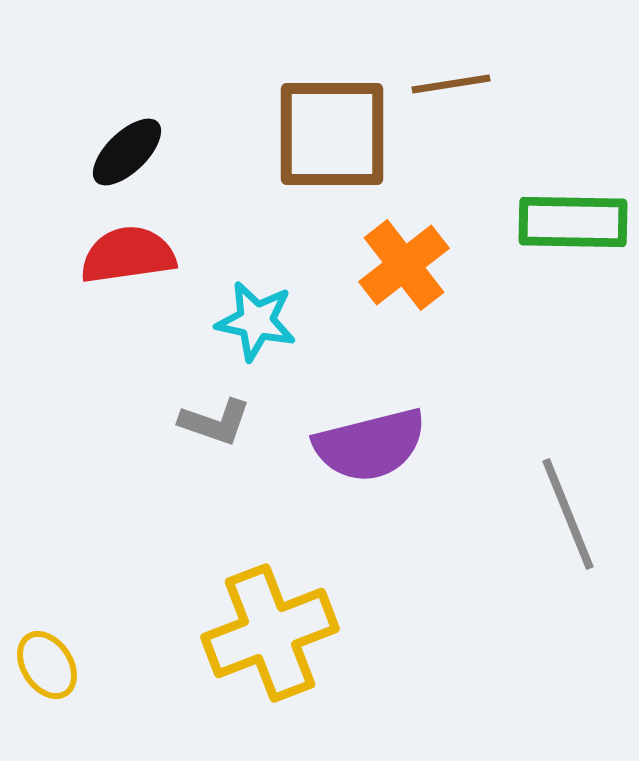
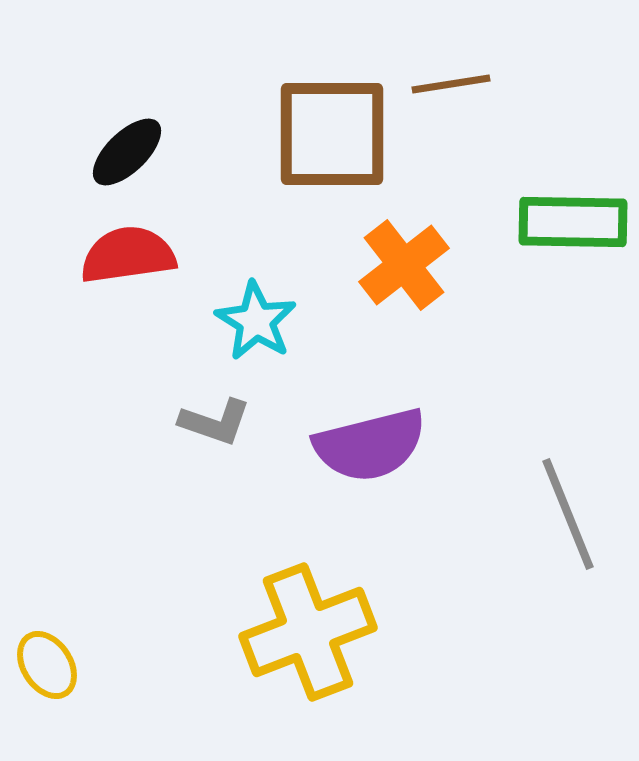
cyan star: rotated 20 degrees clockwise
yellow cross: moved 38 px right, 1 px up
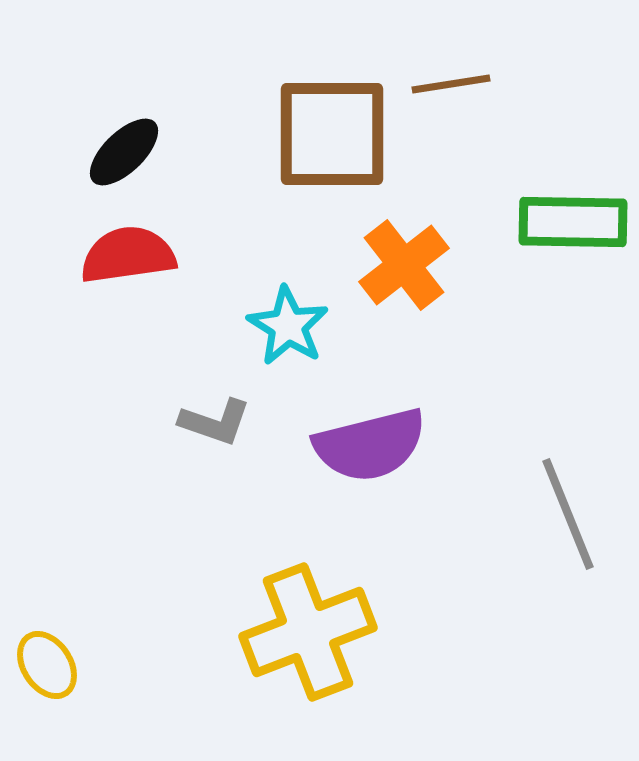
black ellipse: moved 3 px left
cyan star: moved 32 px right, 5 px down
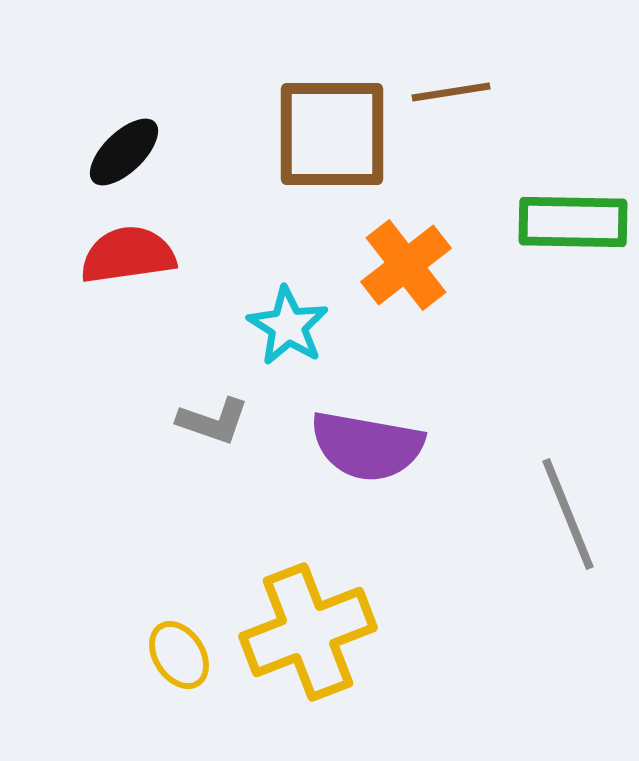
brown line: moved 8 px down
orange cross: moved 2 px right
gray L-shape: moved 2 px left, 1 px up
purple semicircle: moved 3 px left, 1 px down; rotated 24 degrees clockwise
yellow ellipse: moved 132 px right, 10 px up
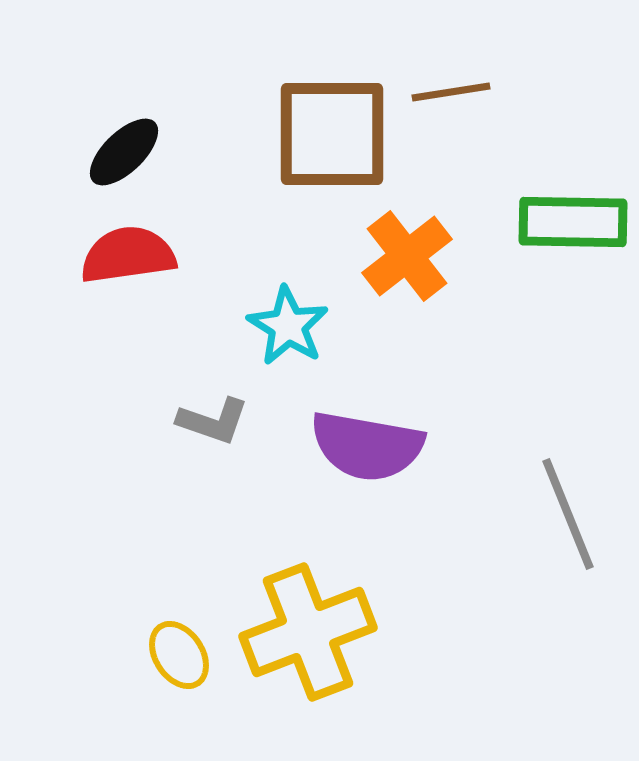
orange cross: moved 1 px right, 9 px up
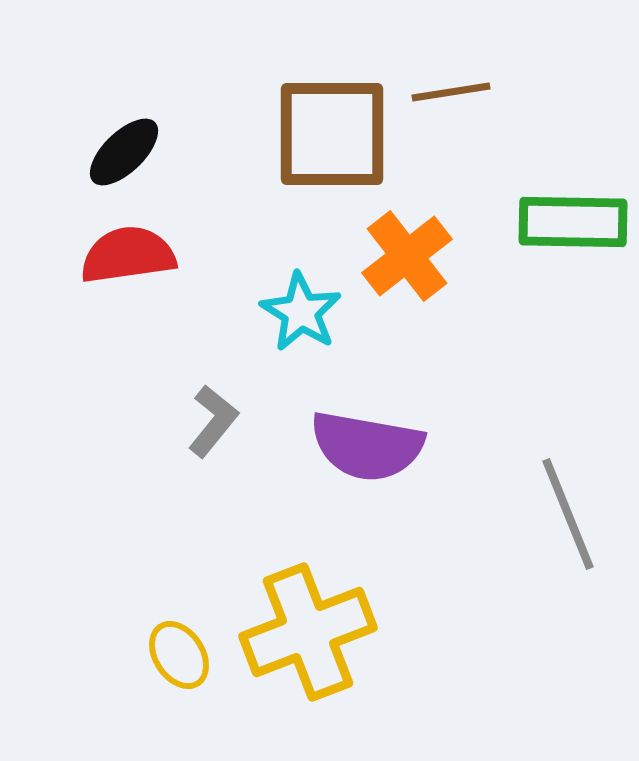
cyan star: moved 13 px right, 14 px up
gray L-shape: rotated 70 degrees counterclockwise
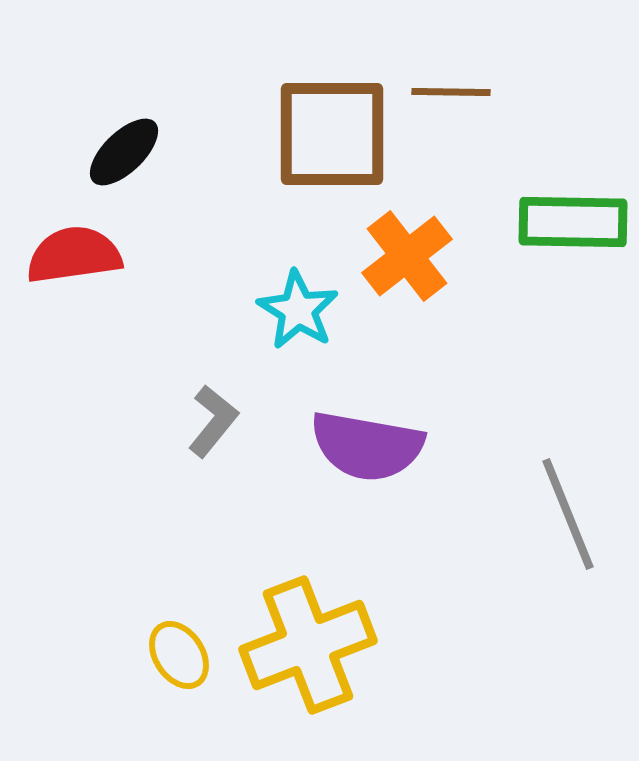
brown line: rotated 10 degrees clockwise
red semicircle: moved 54 px left
cyan star: moved 3 px left, 2 px up
yellow cross: moved 13 px down
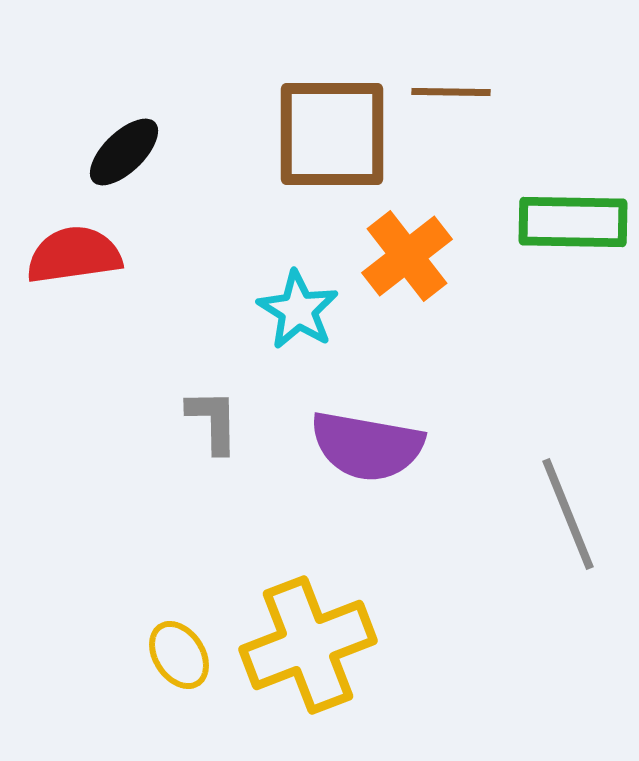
gray L-shape: rotated 40 degrees counterclockwise
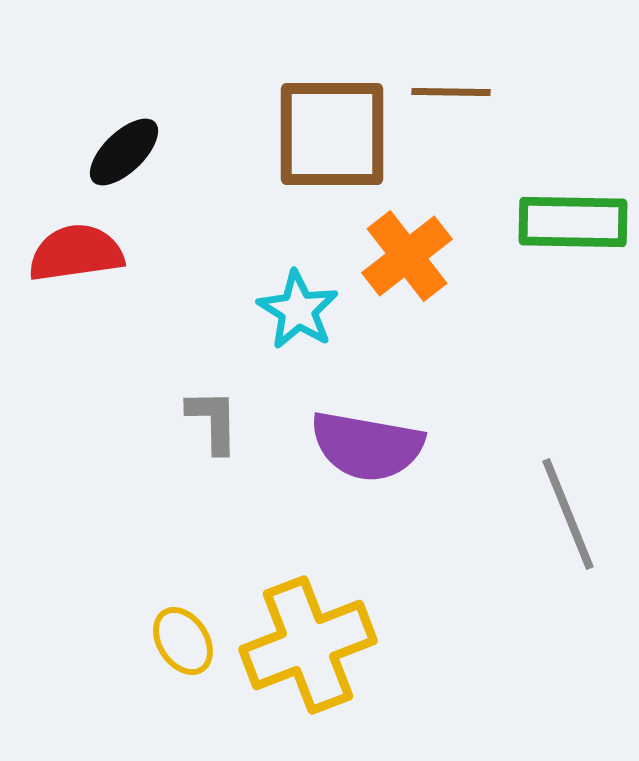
red semicircle: moved 2 px right, 2 px up
yellow ellipse: moved 4 px right, 14 px up
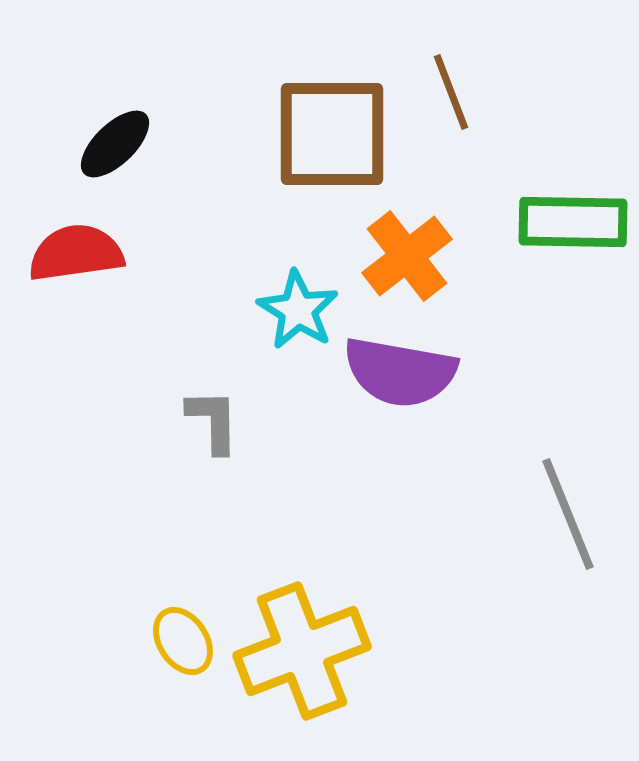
brown line: rotated 68 degrees clockwise
black ellipse: moved 9 px left, 8 px up
purple semicircle: moved 33 px right, 74 px up
yellow cross: moved 6 px left, 6 px down
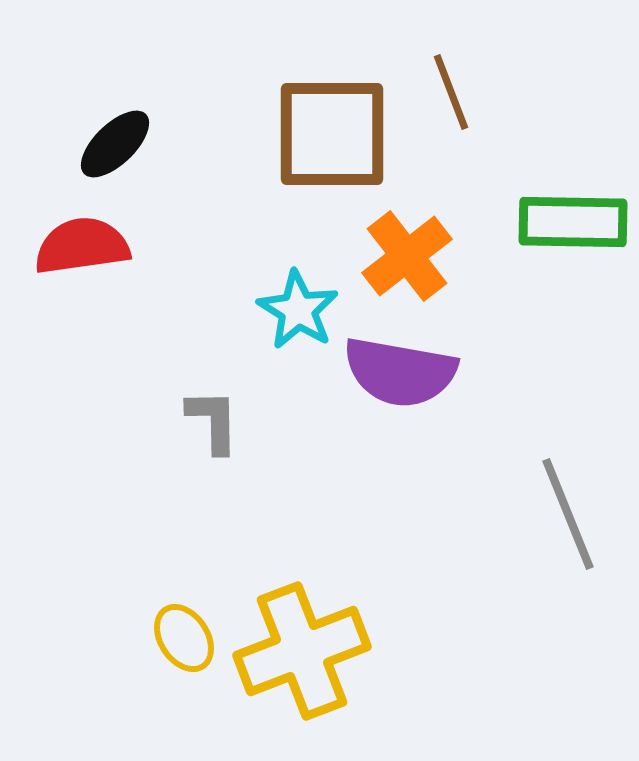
red semicircle: moved 6 px right, 7 px up
yellow ellipse: moved 1 px right, 3 px up
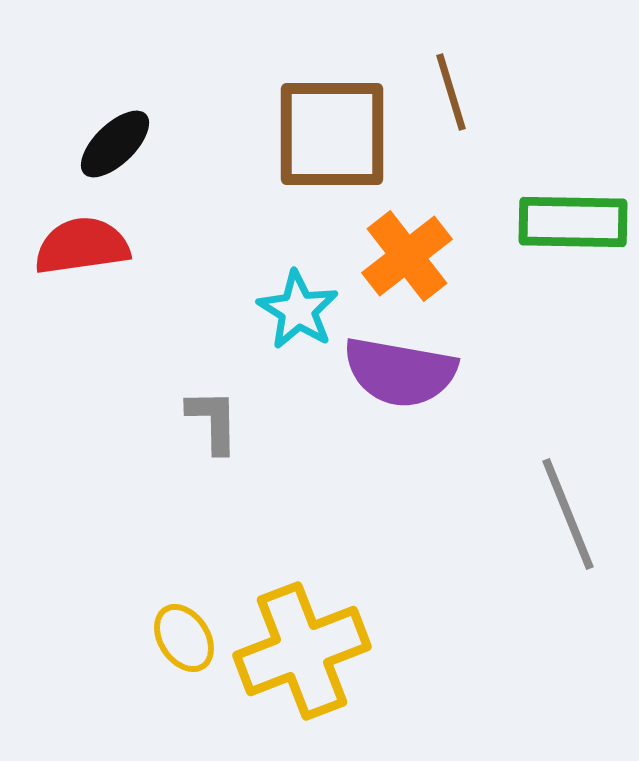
brown line: rotated 4 degrees clockwise
